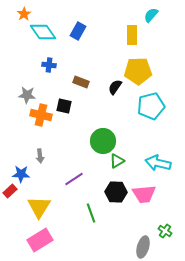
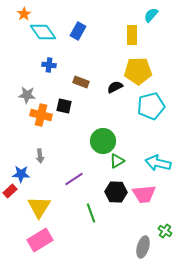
black semicircle: rotated 28 degrees clockwise
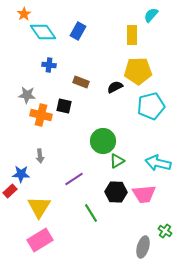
green line: rotated 12 degrees counterclockwise
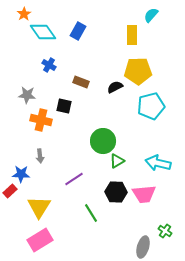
blue cross: rotated 24 degrees clockwise
orange cross: moved 5 px down
